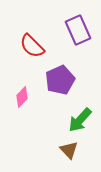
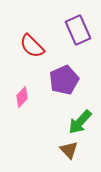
purple pentagon: moved 4 px right
green arrow: moved 2 px down
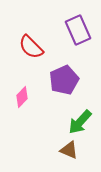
red semicircle: moved 1 px left, 1 px down
brown triangle: rotated 24 degrees counterclockwise
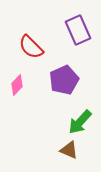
pink diamond: moved 5 px left, 12 px up
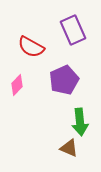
purple rectangle: moved 5 px left
red semicircle: rotated 16 degrees counterclockwise
green arrow: rotated 48 degrees counterclockwise
brown triangle: moved 2 px up
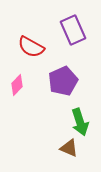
purple pentagon: moved 1 px left, 1 px down
green arrow: rotated 12 degrees counterclockwise
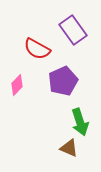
purple rectangle: rotated 12 degrees counterclockwise
red semicircle: moved 6 px right, 2 px down
